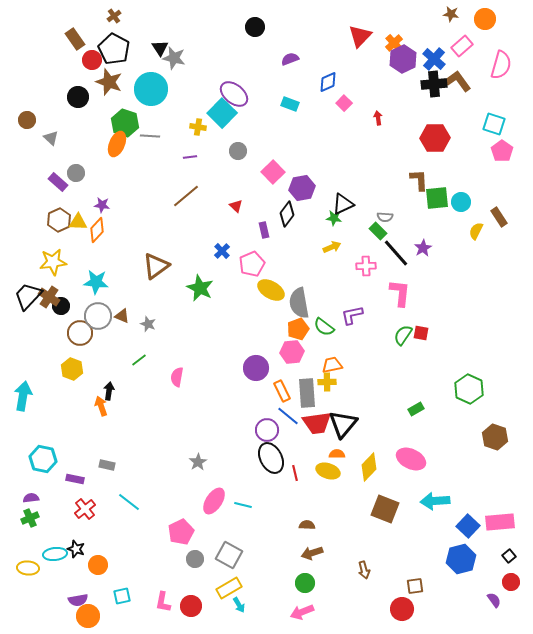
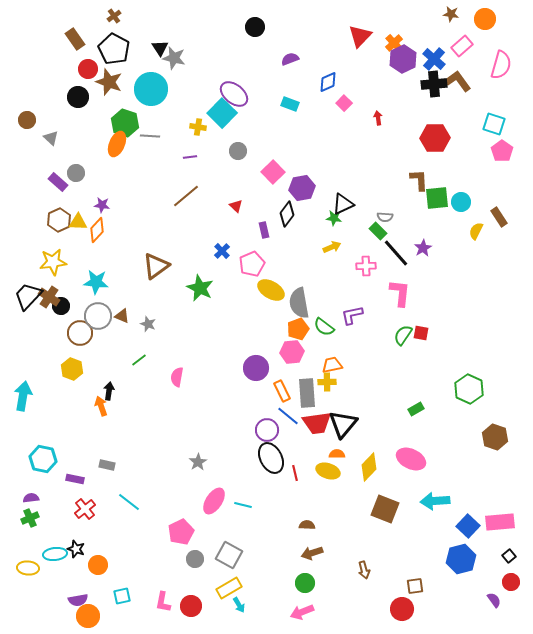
red circle at (92, 60): moved 4 px left, 9 px down
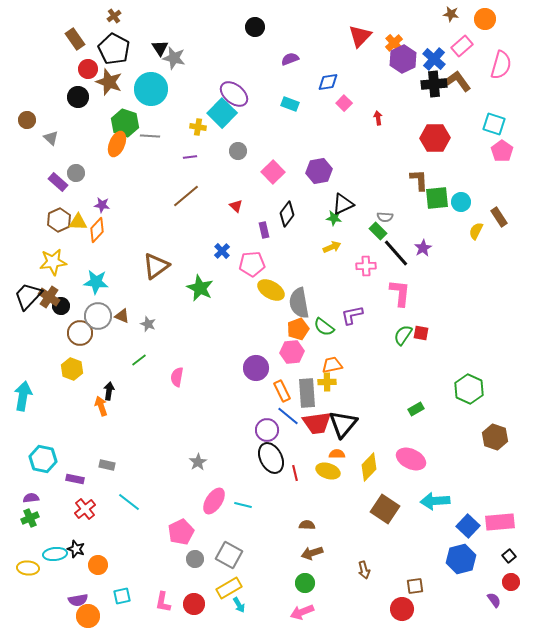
blue diamond at (328, 82): rotated 15 degrees clockwise
purple hexagon at (302, 188): moved 17 px right, 17 px up
pink pentagon at (252, 264): rotated 20 degrees clockwise
brown square at (385, 509): rotated 12 degrees clockwise
red circle at (191, 606): moved 3 px right, 2 px up
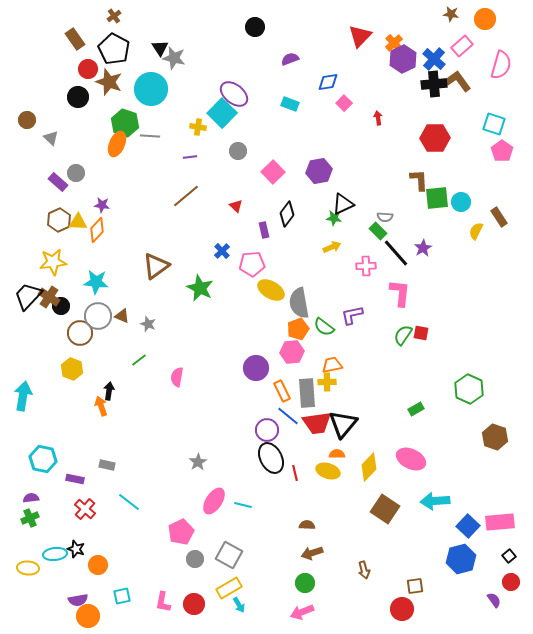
red cross at (85, 509): rotated 10 degrees counterclockwise
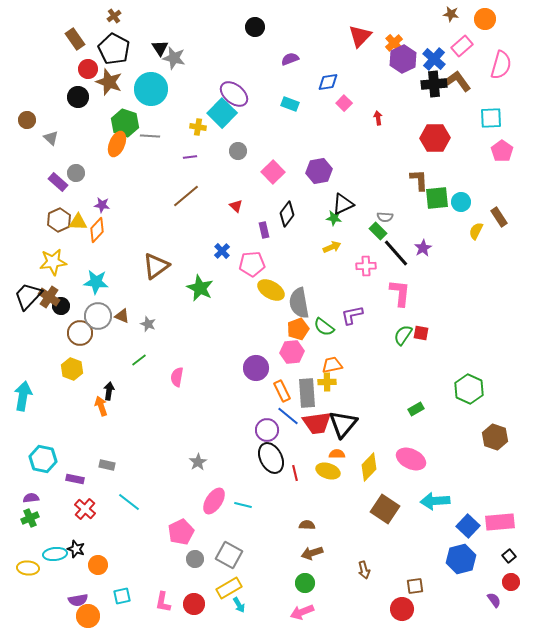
cyan square at (494, 124): moved 3 px left, 6 px up; rotated 20 degrees counterclockwise
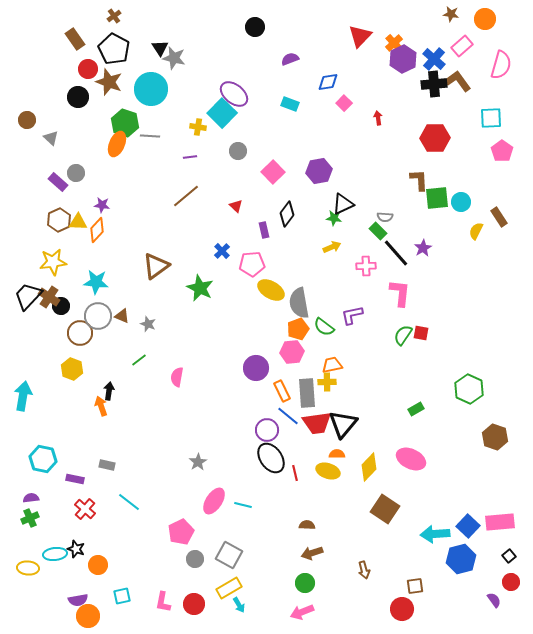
black ellipse at (271, 458): rotated 8 degrees counterclockwise
cyan arrow at (435, 501): moved 33 px down
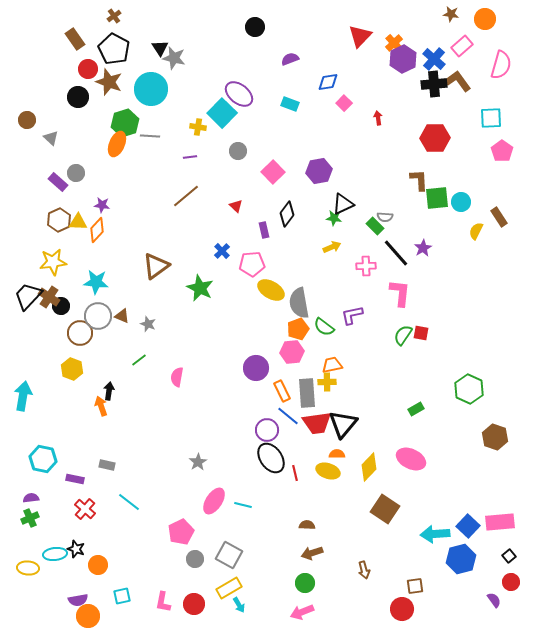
purple ellipse at (234, 94): moved 5 px right
green hexagon at (125, 123): rotated 24 degrees clockwise
green rectangle at (378, 231): moved 3 px left, 5 px up
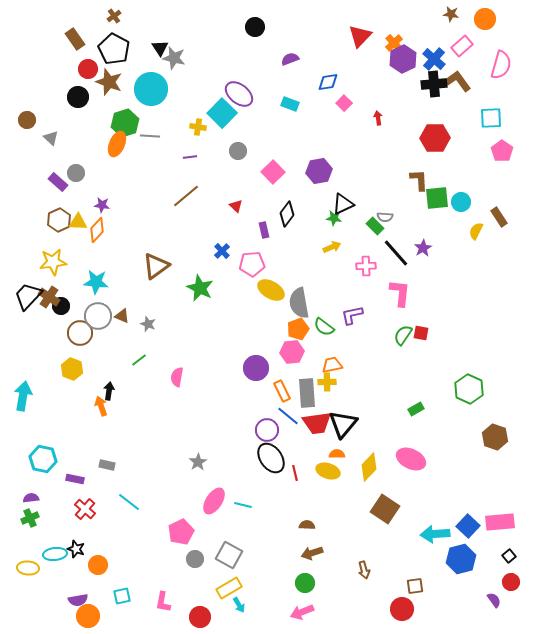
red circle at (194, 604): moved 6 px right, 13 px down
